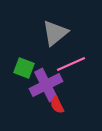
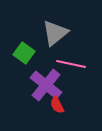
pink line: rotated 36 degrees clockwise
green square: moved 15 px up; rotated 15 degrees clockwise
purple cross: rotated 24 degrees counterclockwise
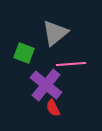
green square: rotated 15 degrees counterclockwise
pink line: rotated 16 degrees counterclockwise
red semicircle: moved 4 px left, 3 px down
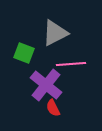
gray triangle: rotated 12 degrees clockwise
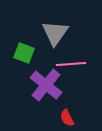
gray triangle: rotated 28 degrees counterclockwise
red semicircle: moved 14 px right, 10 px down
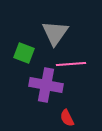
purple cross: rotated 28 degrees counterclockwise
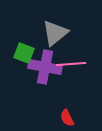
gray triangle: rotated 16 degrees clockwise
purple cross: moved 1 px left, 18 px up
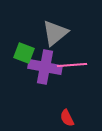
pink line: moved 1 px right, 1 px down
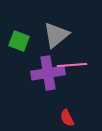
gray triangle: moved 1 px right, 2 px down
green square: moved 5 px left, 12 px up
purple cross: moved 3 px right, 6 px down; rotated 20 degrees counterclockwise
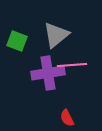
green square: moved 2 px left
